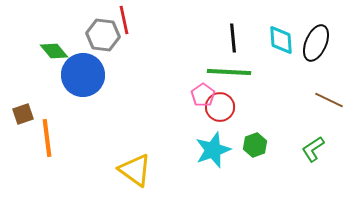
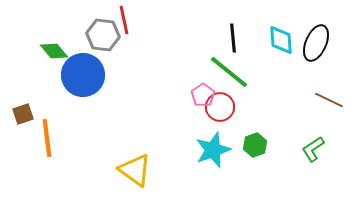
green line: rotated 36 degrees clockwise
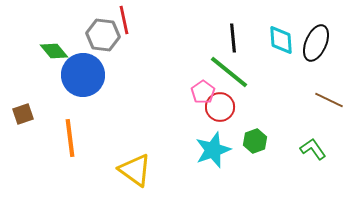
pink pentagon: moved 3 px up
orange line: moved 23 px right
green hexagon: moved 4 px up
green L-shape: rotated 88 degrees clockwise
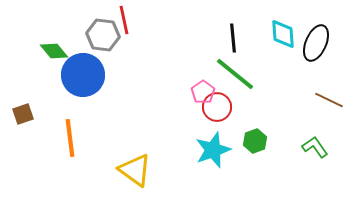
cyan diamond: moved 2 px right, 6 px up
green line: moved 6 px right, 2 px down
red circle: moved 3 px left
green L-shape: moved 2 px right, 2 px up
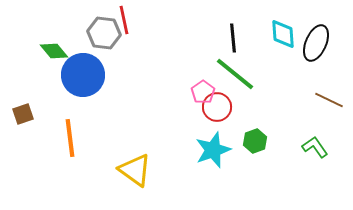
gray hexagon: moved 1 px right, 2 px up
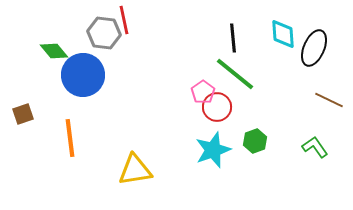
black ellipse: moved 2 px left, 5 px down
yellow triangle: rotated 45 degrees counterclockwise
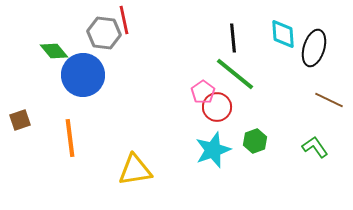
black ellipse: rotated 6 degrees counterclockwise
brown square: moved 3 px left, 6 px down
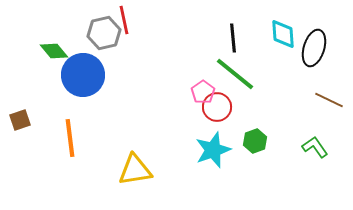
gray hexagon: rotated 20 degrees counterclockwise
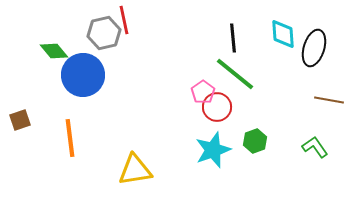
brown line: rotated 16 degrees counterclockwise
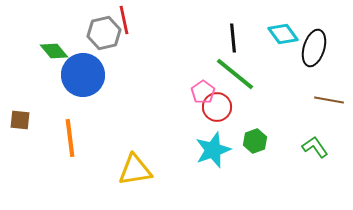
cyan diamond: rotated 32 degrees counterclockwise
brown square: rotated 25 degrees clockwise
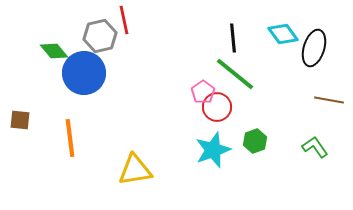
gray hexagon: moved 4 px left, 3 px down
blue circle: moved 1 px right, 2 px up
